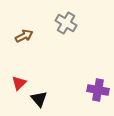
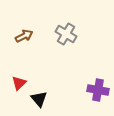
gray cross: moved 11 px down
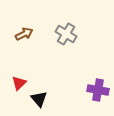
brown arrow: moved 2 px up
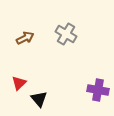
brown arrow: moved 1 px right, 4 px down
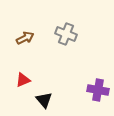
gray cross: rotated 10 degrees counterclockwise
red triangle: moved 4 px right, 3 px up; rotated 21 degrees clockwise
black triangle: moved 5 px right, 1 px down
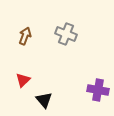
brown arrow: moved 2 px up; rotated 42 degrees counterclockwise
red triangle: rotated 21 degrees counterclockwise
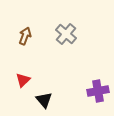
gray cross: rotated 20 degrees clockwise
purple cross: moved 1 px down; rotated 20 degrees counterclockwise
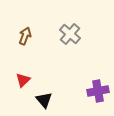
gray cross: moved 4 px right
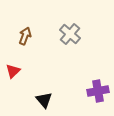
red triangle: moved 10 px left, 9 px up
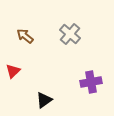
brown arrow: rotated 72 degrees counterclockwise
purple cross: moved 7 px left, 9 px up
black triangle: rotated 36 degrees clockwise
